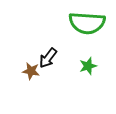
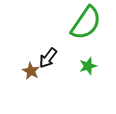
green semicircle: moved 1 px left; rotated 60 degrees counterclockwise
brown star: rotated 18 degrees clockwise
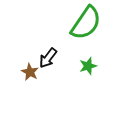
brown star: moved 1 px left, 1 px down
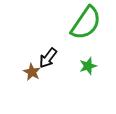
brown star: moved 2 px right
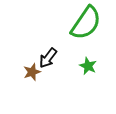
green star: rotated 30 degrees counterclockwise
brown star: rotated 24 degrees clockwise
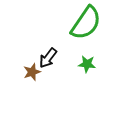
green star: moved 1 px left, 2 px up; rotated 18 degrees counterclockwise
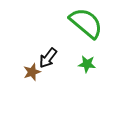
green semicircle: rotated 84 degrees counterclockwise
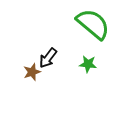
green semicircle: moved 7 px right, 1 px down
green star: moved 1 px right
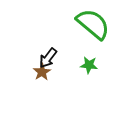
green star: moved 1 px right, 1 px down
brown star: moved 10 px right; rotated 12 degrees counterclockwise
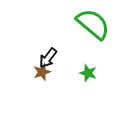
green star: moved 1 px left, 8 px down; rotated 12 degrees clockwise
brown star: rotated 12 degrees clockwise
